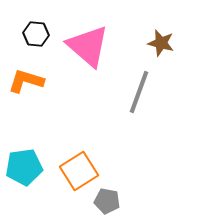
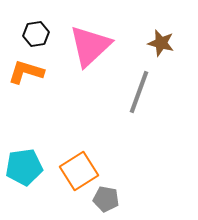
black hexagon: rotated 15 degrees counterclockwise
pink triangle: moved 2 px right; rotated 36 degrees clockwise
orange L-shape: moved 9 px up
gray pentagon: moved 1 px left, 2 px up
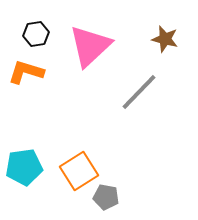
brown star: moved 4 px right, 4 px up
gray line: rotated 24 degrees clockwise
gray pentagon: moved 2 px up
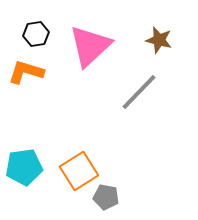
brown star: moved 6 px left, 1 px down
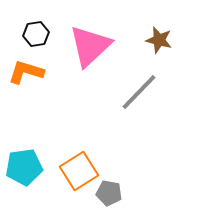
gray pentagon: moved 3 px right, 4 px up
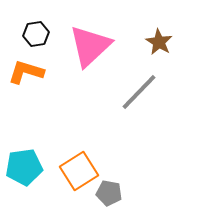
brown star: moved 2 px down; rotated 16 degrees clockwise
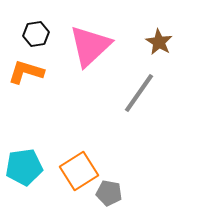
gray line: moved 1 px down; rotated 9 degrees counterclockwise
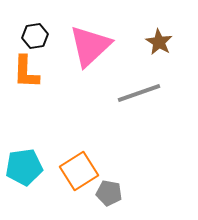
black hexagon: moved 1 px left, 2 px down
orange L-shape: rotated 105 degrees counterclockwise
gray line: rotated 36 degrees clockwise
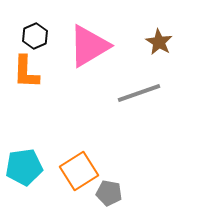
black hexagon: rotated 15 degrees counterclockwise
pink triangle: moved 1 px left; rotated 12 degrees clockwise
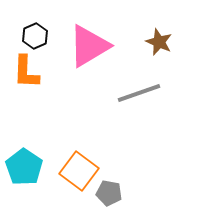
brown star: rotated 8 degrees counterclockwise
cyan pentagon: rotated 30 degrees counterclockwise
orange square: rotated 21 degrees counterclockwise
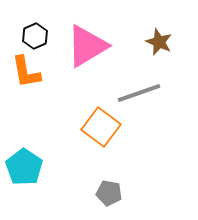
pink triangle: moved 2 px left
orange L-shape: rotated 12 degrees counterclockwise
orange square: moved 22 px right, 44 px up
